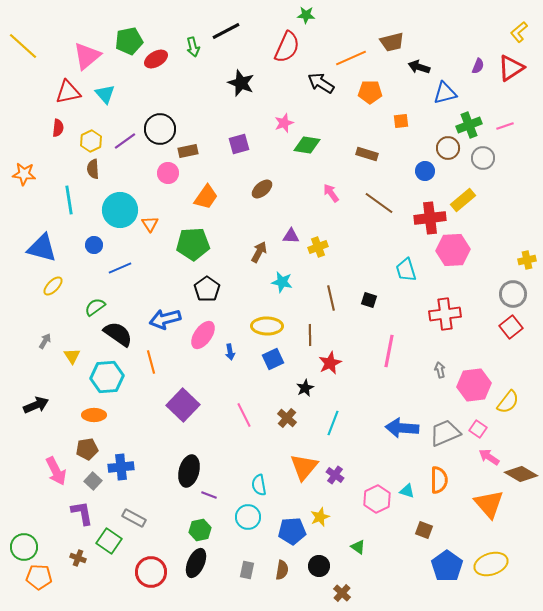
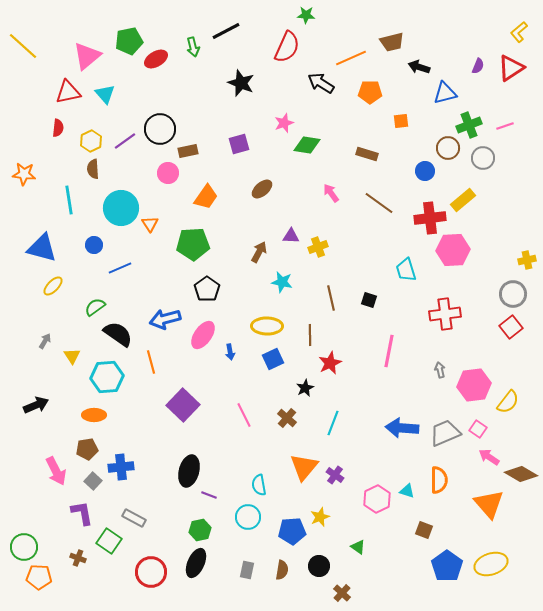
cyan circle at (120, 210): moved 1 px right, 2 px up
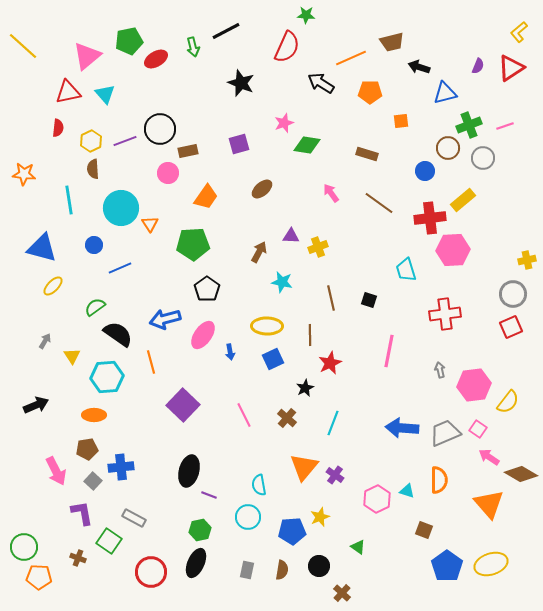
purple line at (125, 141): rotated 15 degrees clockwise
red square at (511, 327): rotated 15 degrees clockwise
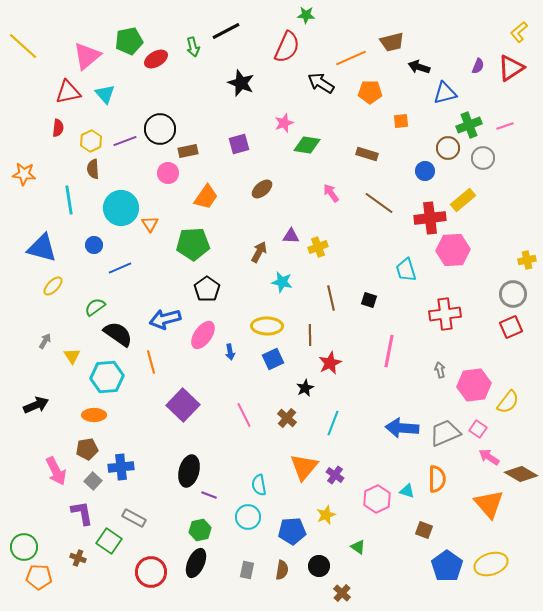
orange semicircle at (439, 480): moved 2 px left, 1 px up
yellow star at (320, 517): moved 6 px right, 2 px up
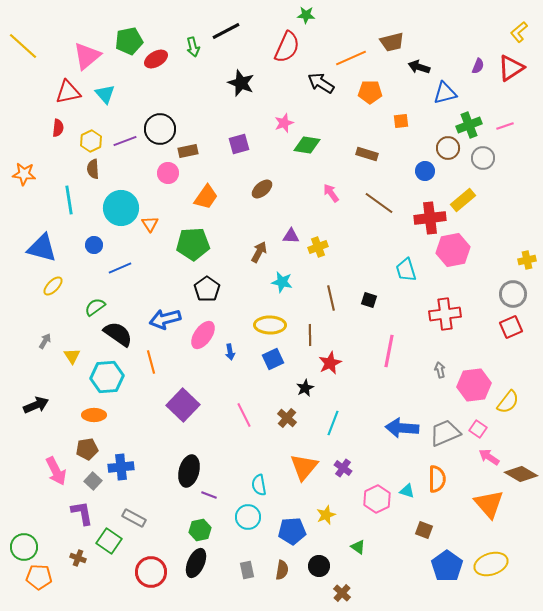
pink hexagon at (453, 250): rotated 8 degrees counterclockwise
yellow ellipse at (267, 326): moved 3 px right, 1 px up
purple cross at (335, 475): moved 8 px right, 7 px up
gray rectangle at (247, 570): rotated 24 degrees counterclockwise
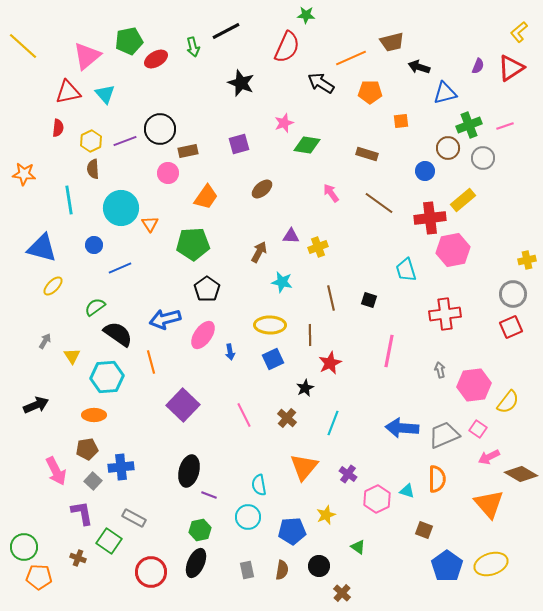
gray trapezoid at (445, 433): moved 1 px left, 2 px down
pink arrow at (489, 457): rotated 60 degrees counterclockwise
purple cross at (343, 468): moved 5 px right, 6 px down
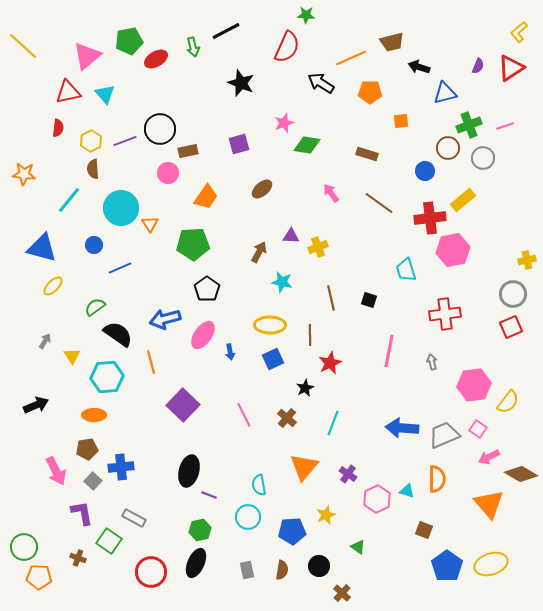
cyan line at (69, 200): rotated 48 degrees clockwise
gray arrow at (440, 370): moved 8 px left, 8 px up
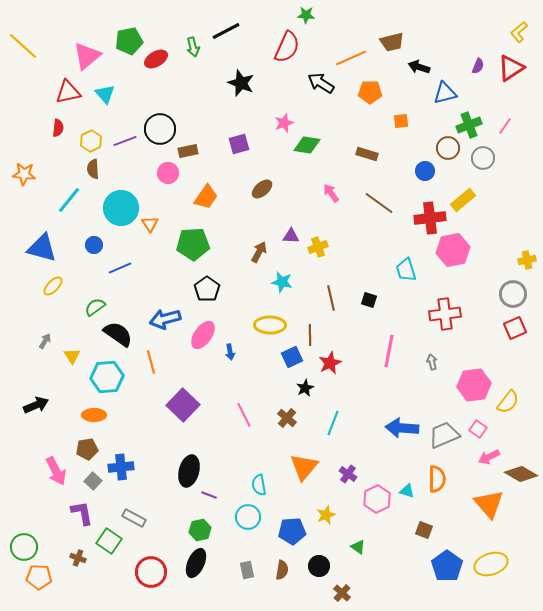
pink line at (505, 126): rotated 36 degrees counterclockwise
red square at (511, 327): moved 4 px right, 1 px down
blue square at (273, 359): moved 19 px right, 2 px up
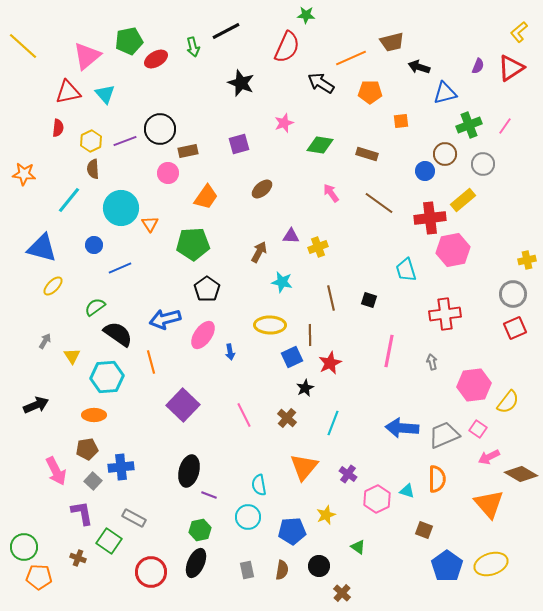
green diamond at (307, 145): moved 13 px right
brown circle at (448, 148): moved 3 px left, 6 px down
gray circle at (483, 158): moved 6 px down
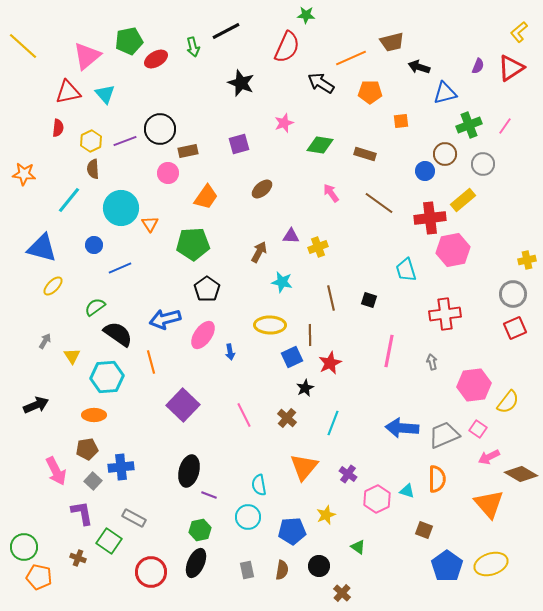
brown rectangle at (367, 154): moved 2 px left
orange pentagon at (39, 577): rotated 10 degrees clockwise
